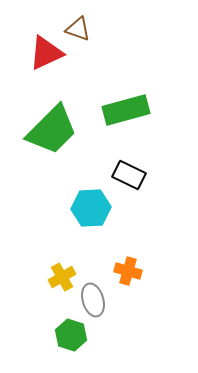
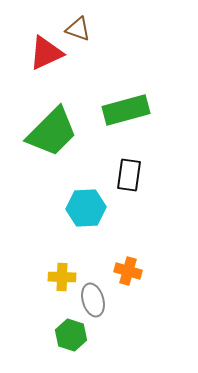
green trapezoid: moved 2 px down
black rectangle: rotated 72 degrees clockwise
cyan hexagon: moved 5 px left
yellow cross: rotated 32 degrees clockwise
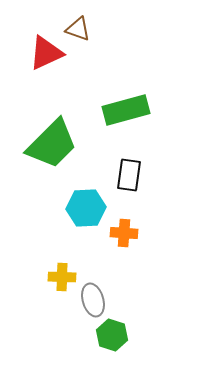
green trapezoid: moved 12 px down
orange cross: moved 4 px left, 38 px up; rotated 12 degrees counterclockwise
green hexagon: moved 41 px right
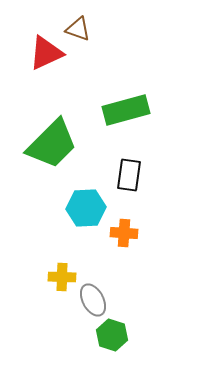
gray ellipse: rotated 12 degrees counterclockwise
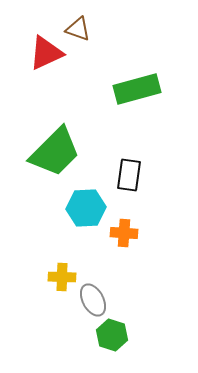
green rectangle: moved 11 px right, 21 px up
green trapezoid: moved 3 px right, 8 px down
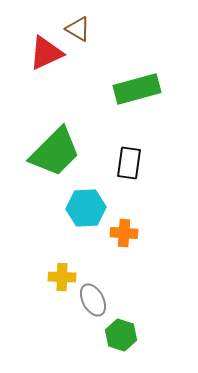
brown triangle: rotated 12 degrees clockwise
black rectangle: moved 12 px up
green hexagon: moved 9 px right
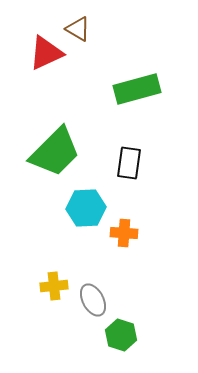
yellow cross: moved 8 px left, 9 px down; rotated 8 degrees counterclockwise
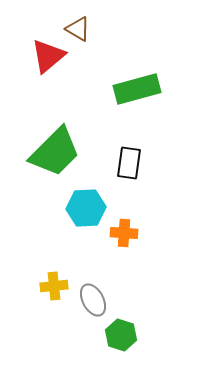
red triangle: moved 2 px right, 3 px down; rotated 15 degrees counterclockwise
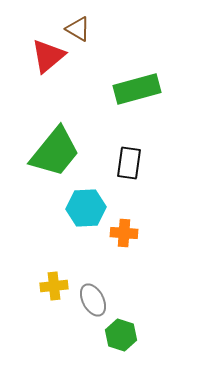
green trapezoid: rotated 6 degrees counterclockwise
